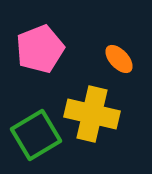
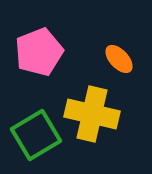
pink pentagon: moved 1 px left, 3 px down
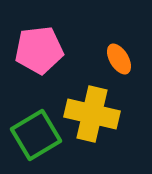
pink pentagon: moved 2 px up; rotated 15 degrees clockwise
orange ellipse: rotated 12 degrees clockwise
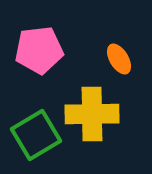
yellow cross: rotated 14 degrees counterclockwise
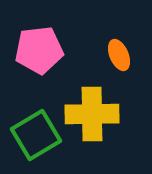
orange ellipse: moved 4 px up; rotated 8 degrees clockwise
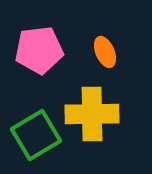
orange ellipse: moved 14 px left, 3 px up
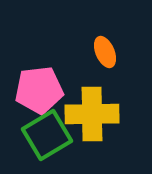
pink pentagon: moved 40 px down
green square: moved 11 px right
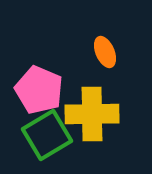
pink pentagon: rotated 30 degrees clockwise
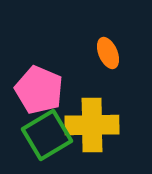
orange ellipse: moved 3 px right, 1 px down
yellow cross: moved 11 px down
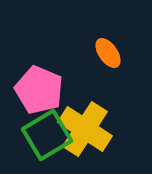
orange ellipse: rotated 12 degrees counterclockwise
yellow cross: moved 7 px left, 4 px down; rotated 34 degrees clockwise
